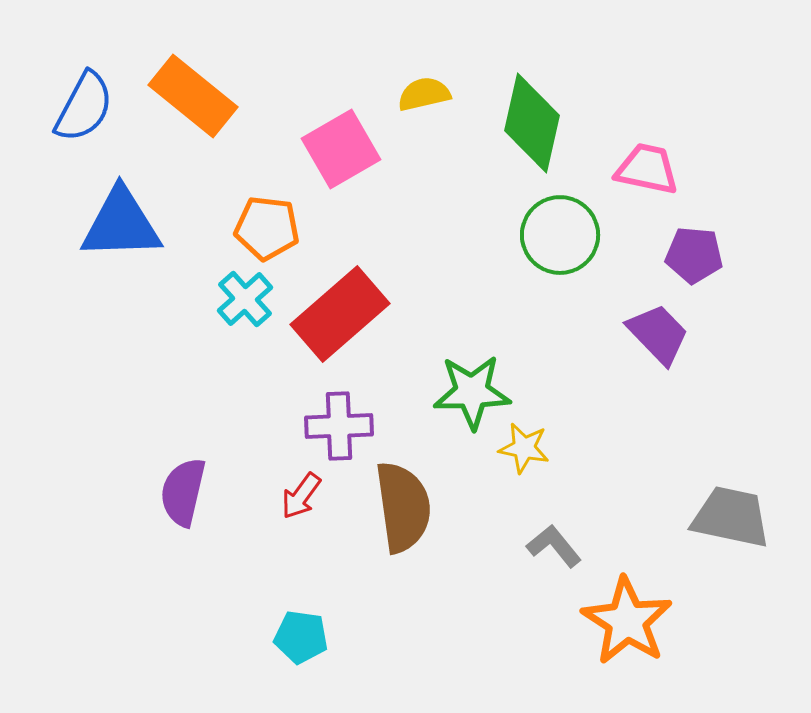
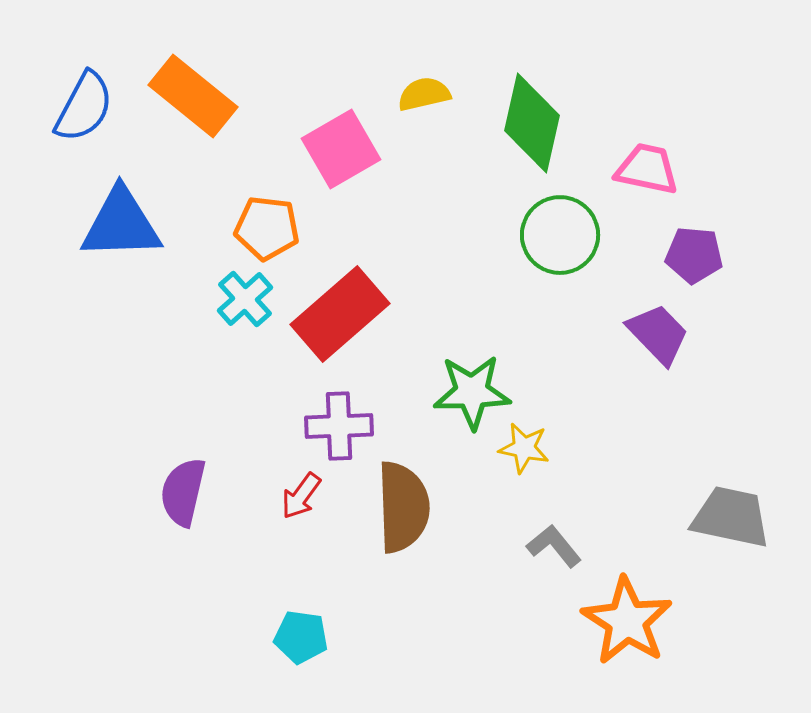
brown semicircle: rotated 6 degrees clockwise
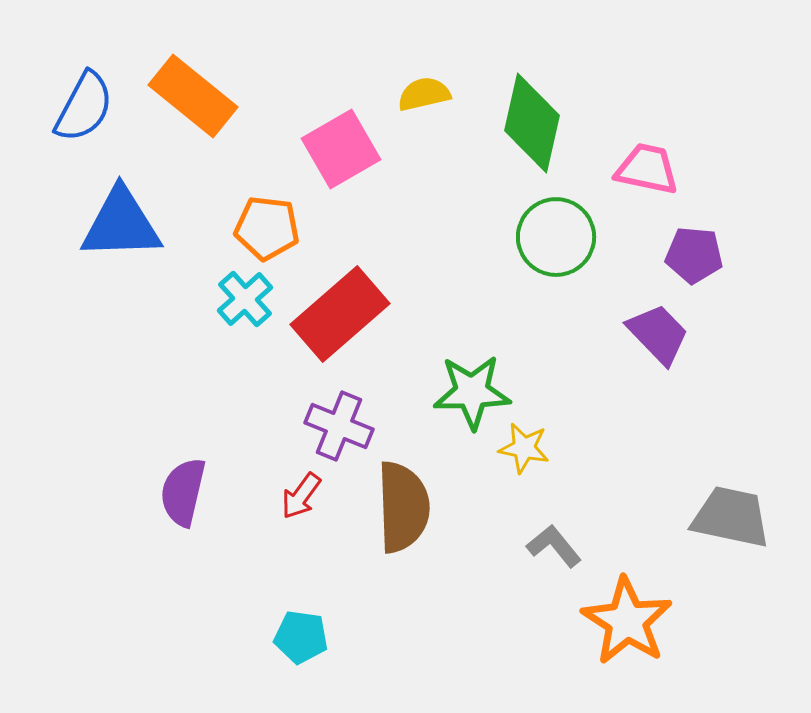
green circle: moved 4 px left, 2 px down
purple cross: rotated 24 degrees clockwise
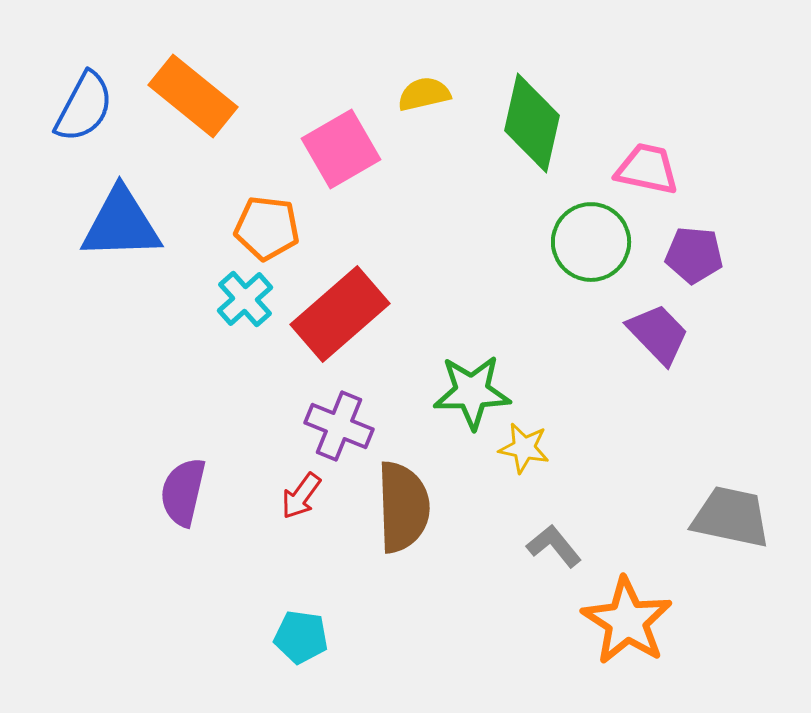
green circle: moved 35 px right, 5 px down
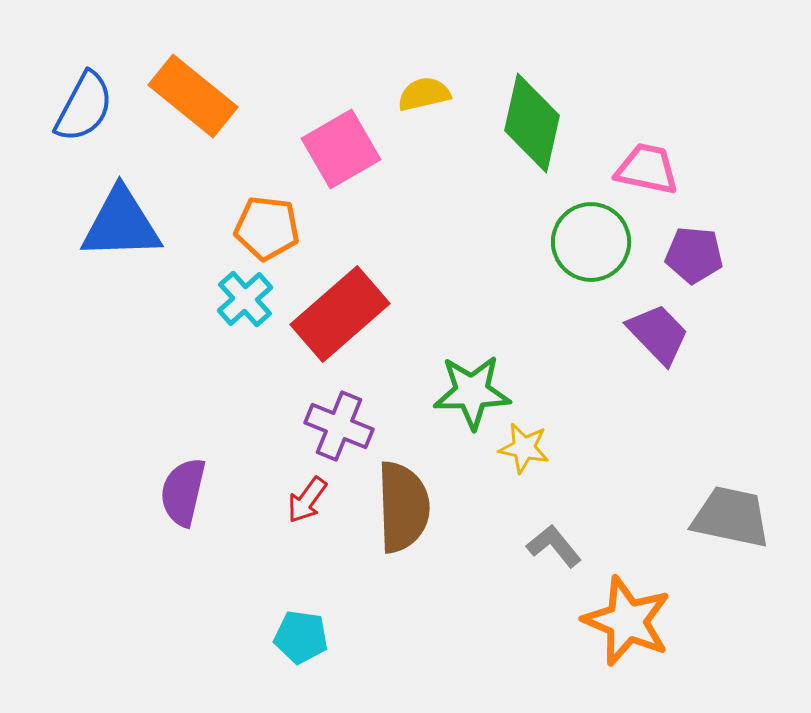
red arrow: moved 6 px right, 4 px down
orange star: rotated 10 degrees counterclockwise
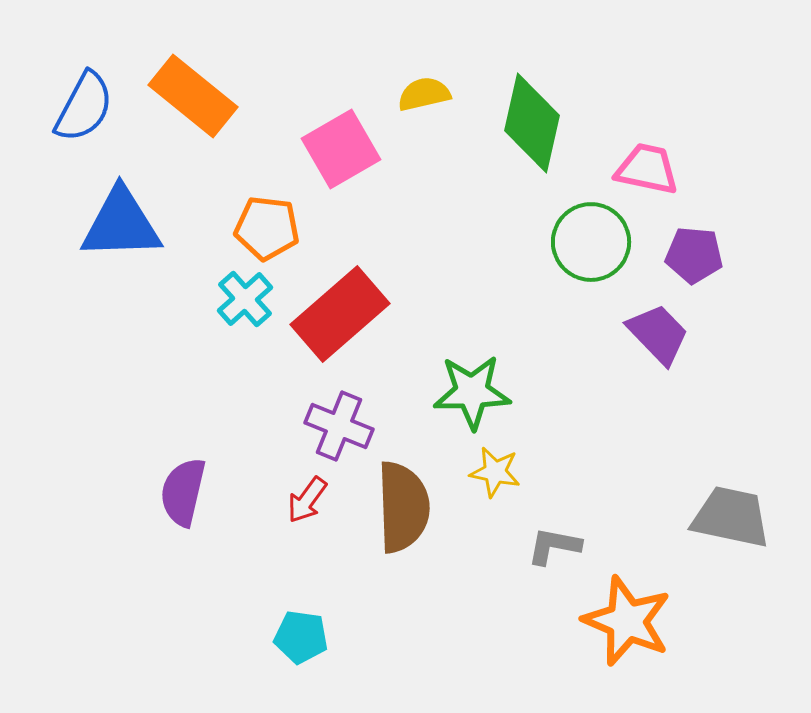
yellow star: moved 29 px left, 24 px down
gray L-shape: rotated 40 degrees counterclockwise
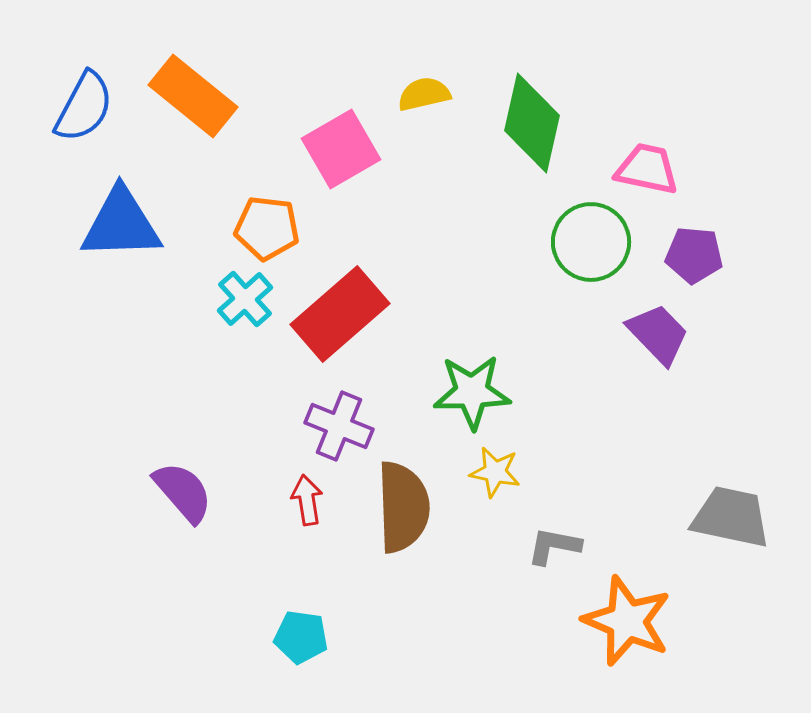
purple semicircle: rotated 126 degrees clockwise
red arrow: rotated 135 degrees clockwise
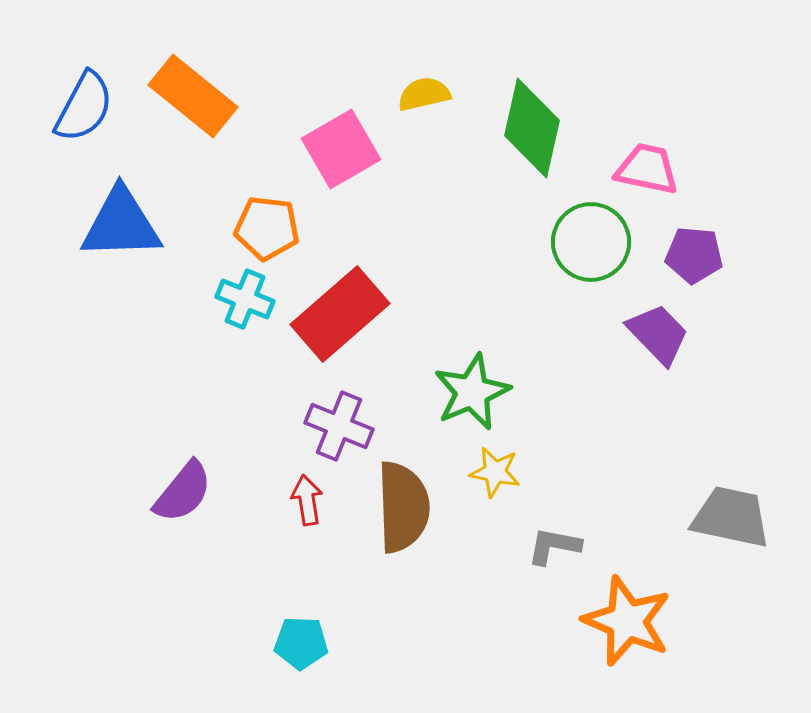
green diamond: moved 5 px down
cyan cross: rotated 26 degrees counterclockwise
green star: rotated 22 degrees counterclockwise
purple semicircle: rotated 80 degrees clockwise
cyan pentagon: moved 6 px down; rotated 6 degrees counterclockwise
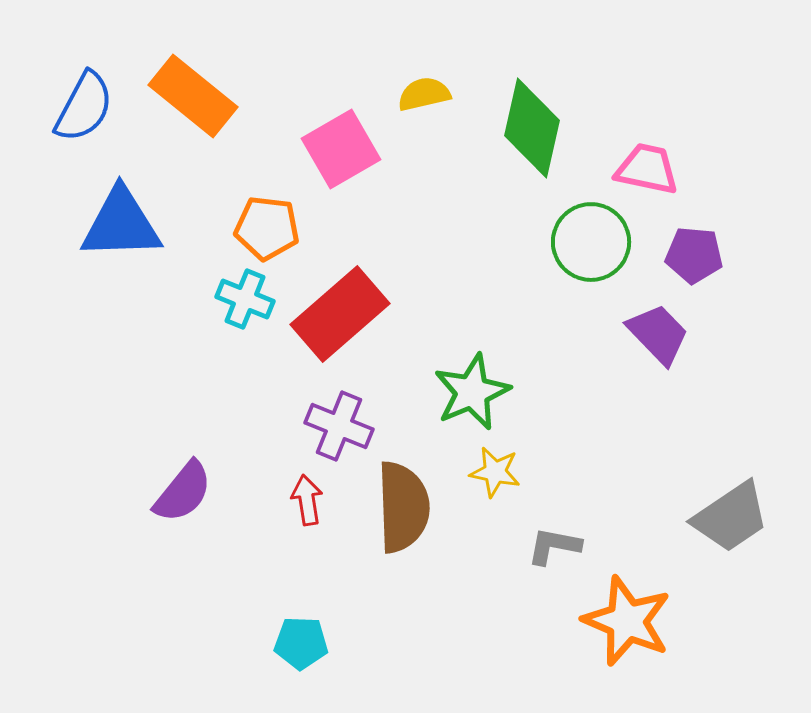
gray trapezoid: rotated 134 degrees clockwise
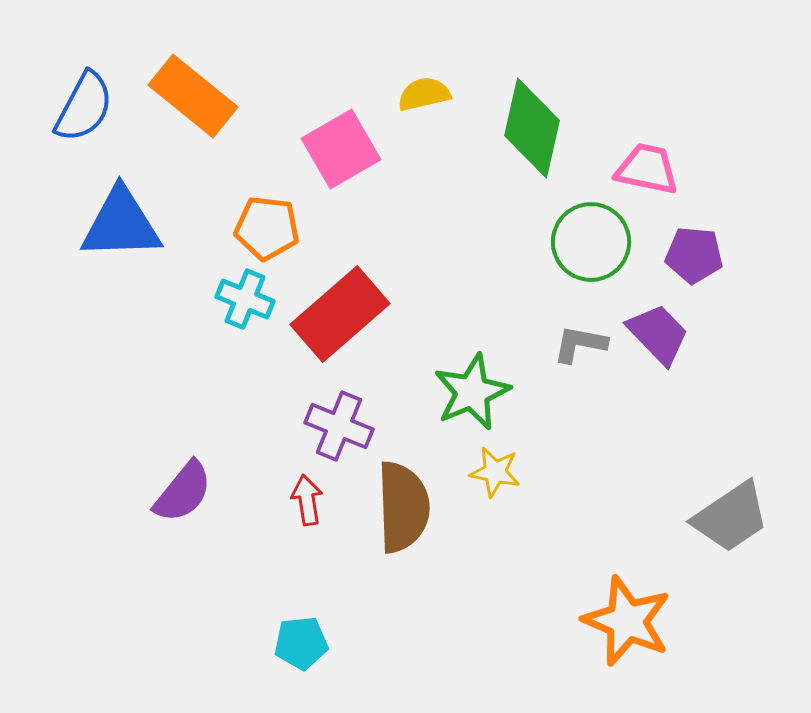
gray L-shape: moved 26 px right, 202 px up
cyan pentagon: rotated 8 degrees counterclockwise
